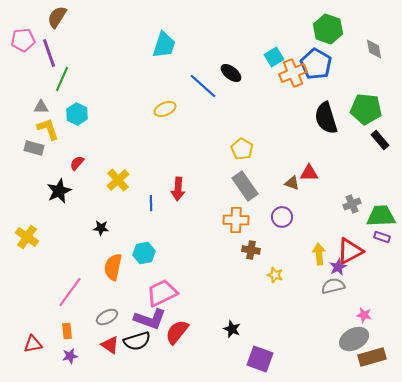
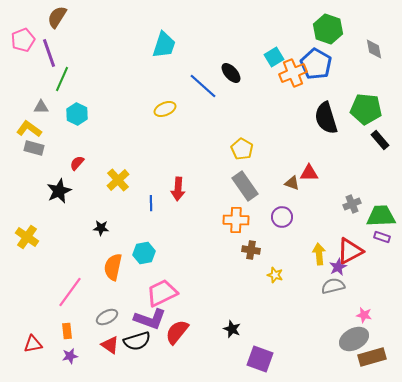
pink pentagon at (23, 40): rotated 15 degrees counterclockwise
black ellipse at (231, 73): rotated 10 degrees clockwise
yellow L-shape at (48, 129): moved 19 px left; rotated 35 degrees counterclockwise
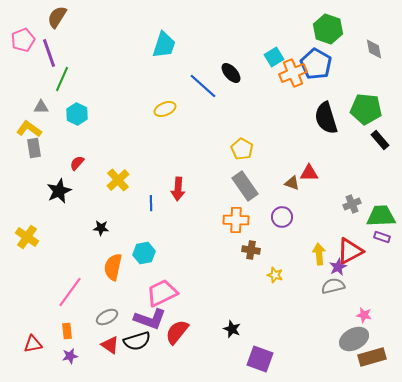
gray rectangle at (34, 148): rotated 66 degrees clockwise
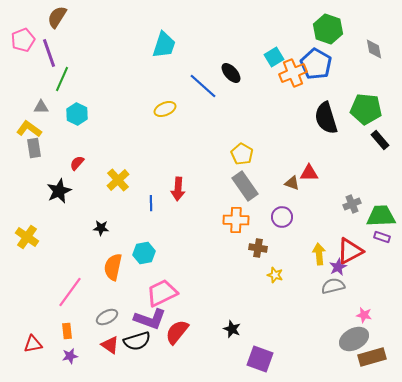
yellow pentagon at (242, 149): moved 5 px down
brown cross at (251, 250): moved 7 px right, 2 px up
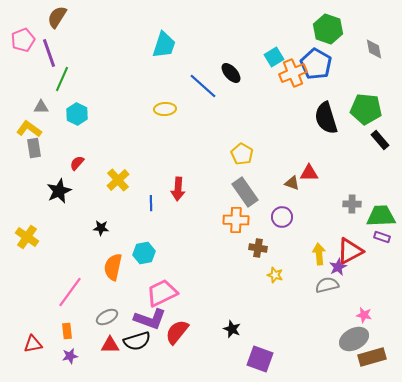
yellow ellipse at (165, 109): rotated 20 degrees clockwise
gray rectangle at (245, 186): moved 6 px down
gray cross at (352, 204): rotated 24 degrees clockwise
gray semicircle at (333, 286): moved 6 px left, 1 px up
red triangle at (110, 345): rotated 36 degrees counterclockwise
